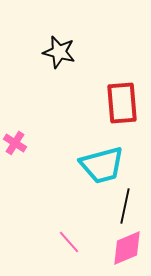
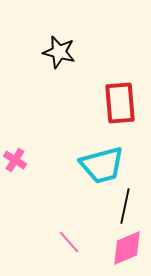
red rectangle: moved 2 px left
pink cross: moved 17 px down
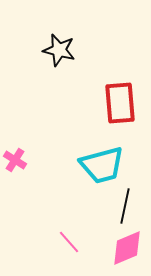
black star: moved 2 px up
